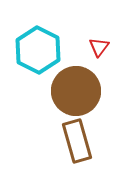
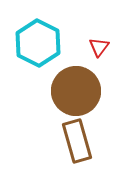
cyan hexagon: moved 7 px up
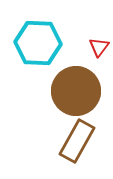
cyan hexagon: rotated 24 degrees counterclockwise
brown rectangle: rotated 45 degrees clockwise
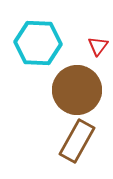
red triangle: moved 1 px left, 1 px up
brown circle: moved 1 px right, 1 px up
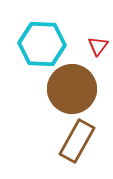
cyan hexagon: moved 4 px right, 1 px down
brown circle: moved 5 px left, 1 px up
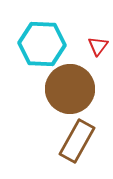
brown circle: moved 2 px left
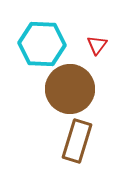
red triangle: moved 1 px left, 1 px up
brown rectangle: rotated 12 degrees counterclockwise
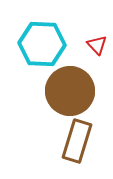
red triangle: rotated 20 degrees counterclockwise
brown circle: moved 2 px down
